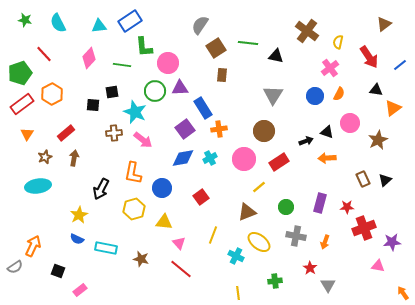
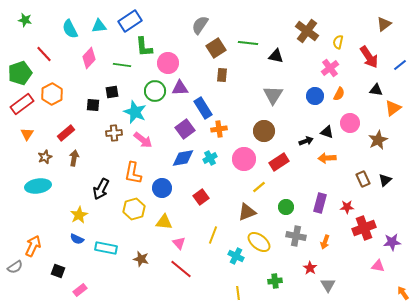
cyan semicircle at (58, 23): moved 12 px right, 6 px down
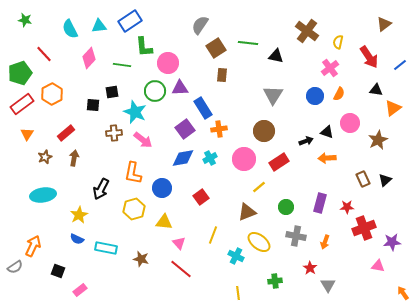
cyan ellipse at (38, 186): moved 5 px right, 9 px down
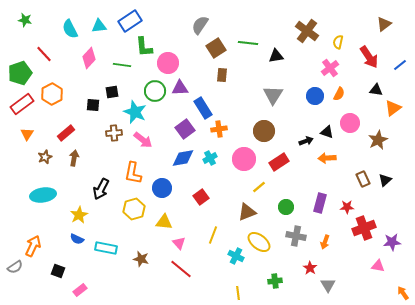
black triangle at (276, 56): rotated 21 degrees counterclockwise
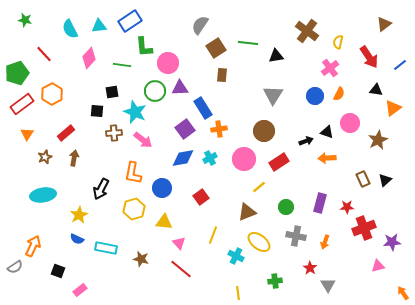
green pentagon at (20, 73): moved 3 px left
black square at (93, 105): moved 4 px right, 6 px down
pink triangle at (378, 266): rotated 24 degrees counterclockwise
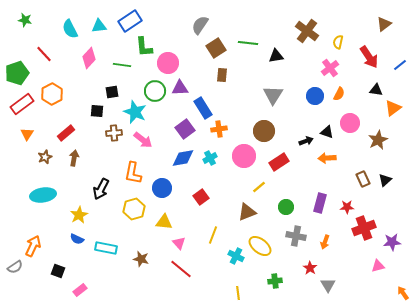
pink circle at (244, 159): moved 3 px up
yellow ellipse at (259, 242): moved 1 px right, 4 px down
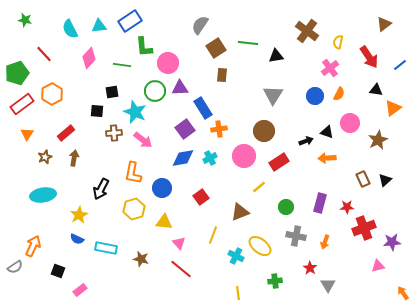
brown triangle at (247, 212): moved 7 px left
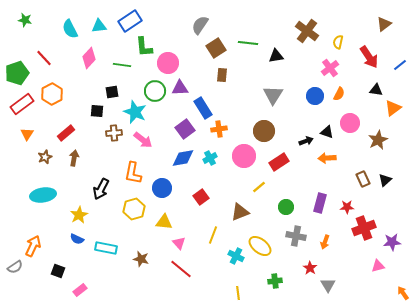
red line at (44, 54): moved 4 px down
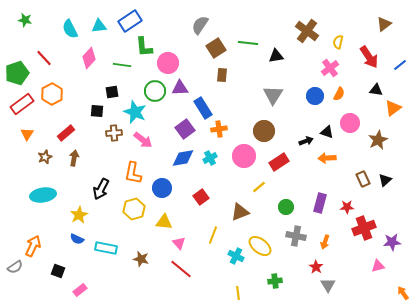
red star at (310, 268): moved 6 px right, 1 px up
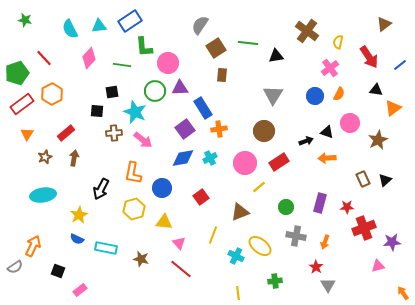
pink circle at (244, 156): moved 1 px right, 7 px down
